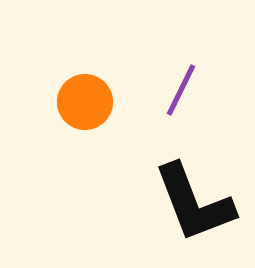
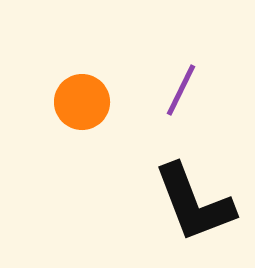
orange circle: moved 3 px left
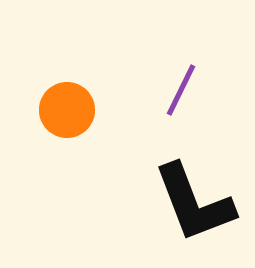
orange circle: moved 15 px left, 8 px down
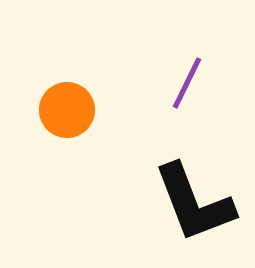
purple line: moved 6 px right, 7 px up
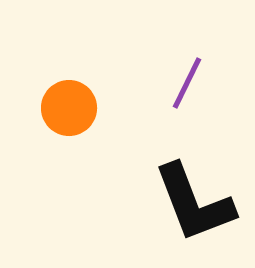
orange circle: moved 2 px right, 2 px up
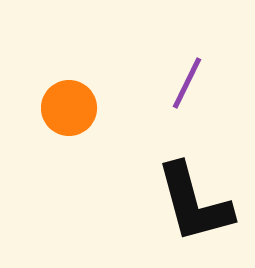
black L-shape: rotated 6 degrees clockwise
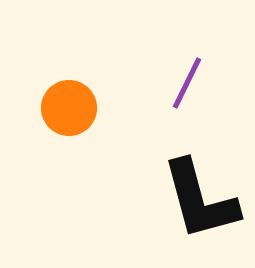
black L-shape: moved 6 px right, 3 px up
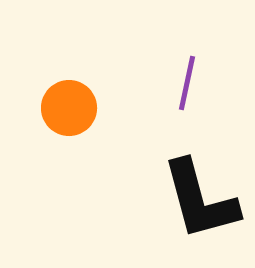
purple line: rotated 14 degrees counterclockwise
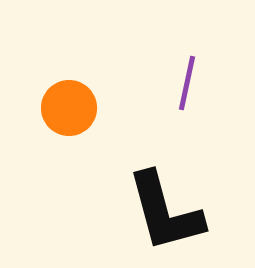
black L-shape: moved 35 px left, 12 px down
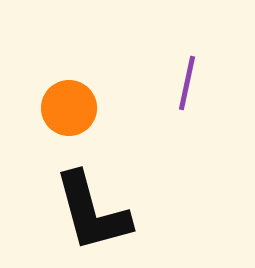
black L-shape: moved 73 px left
